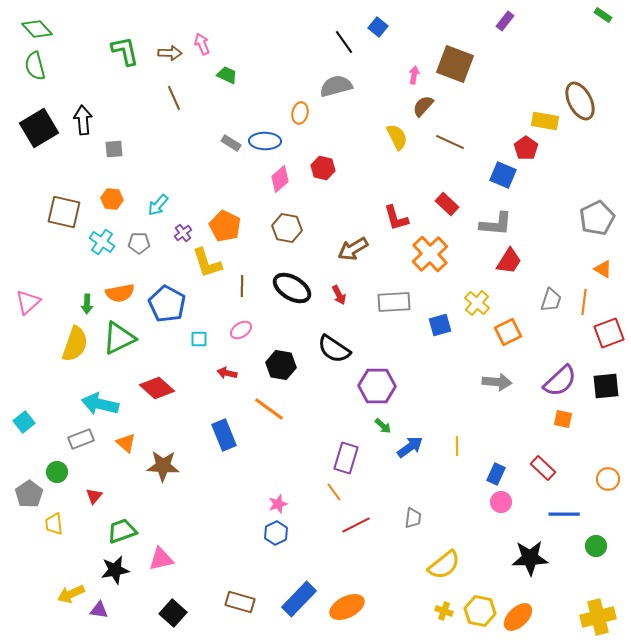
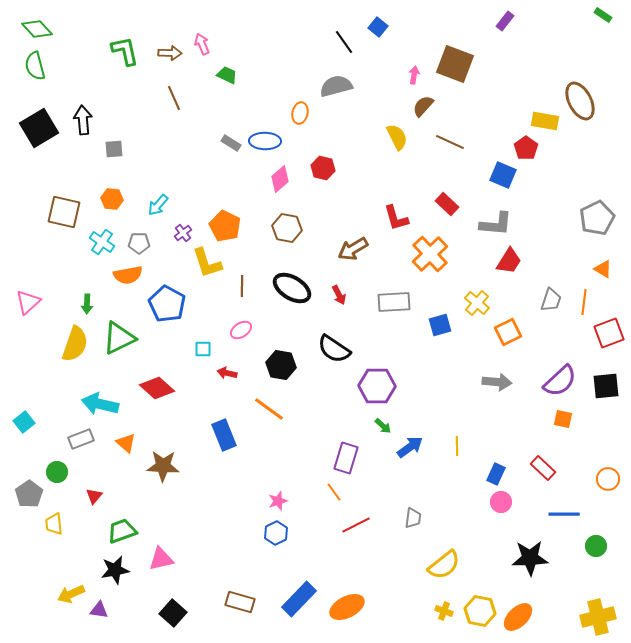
orange semicircle at (120, 293): moved 8 px right, 18 px up
cyan square at (199, 339): moved 4 px right, 10 px down
pink star at (278, 504): moved 3 px up
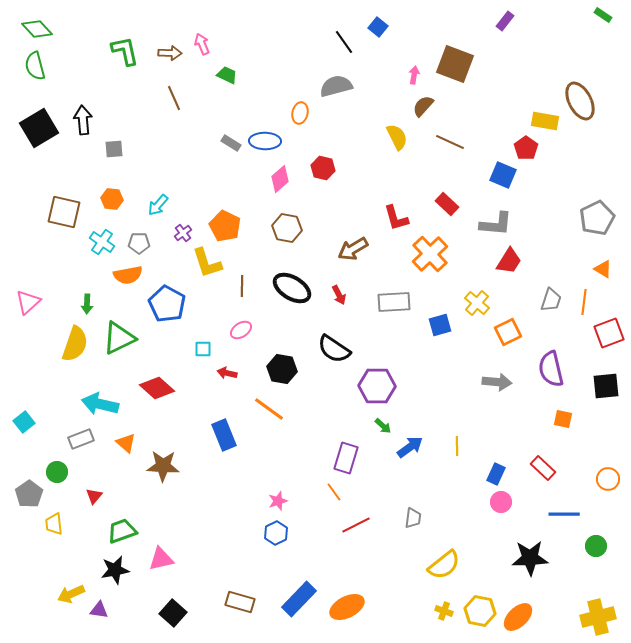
black hexagon at (281, 365): moved 1 px right, 4 px down
purple semicircle at (560, 381): moved 9 px left, 12 px up; rotated 120 degrees clockwise
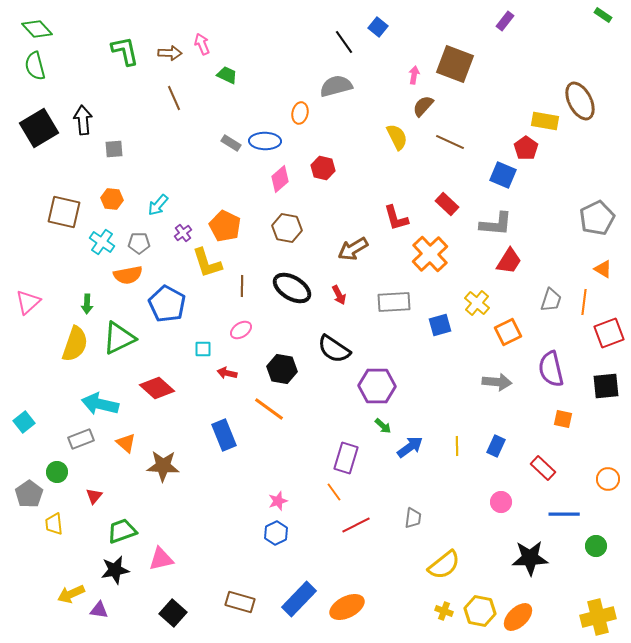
blue rectangle at (496, 474): moved 28 px up
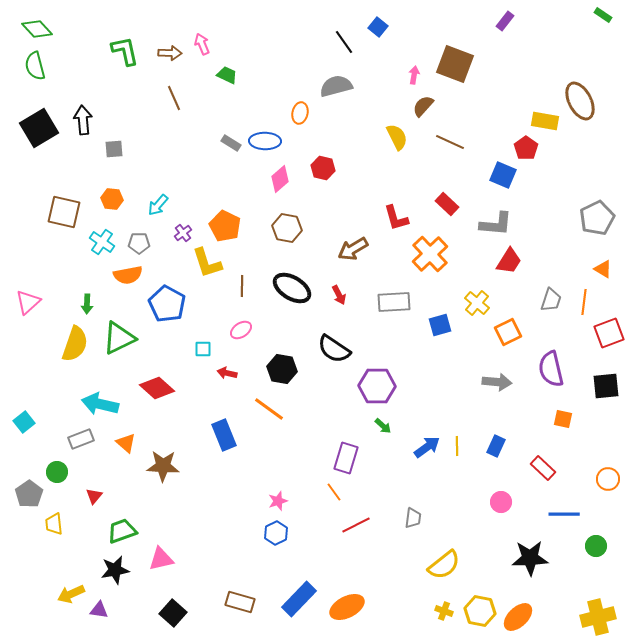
blue arrow at (410, 447): moved 17 px right
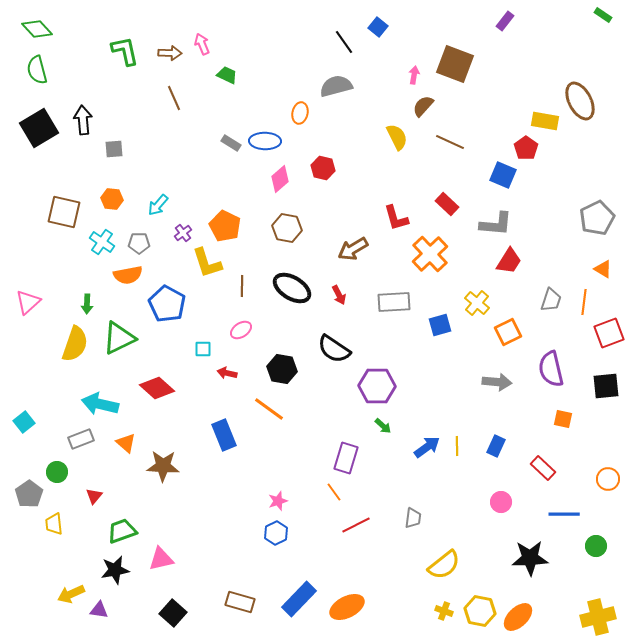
green semicircle at (35, 66): moved 2 px right, 4 px down
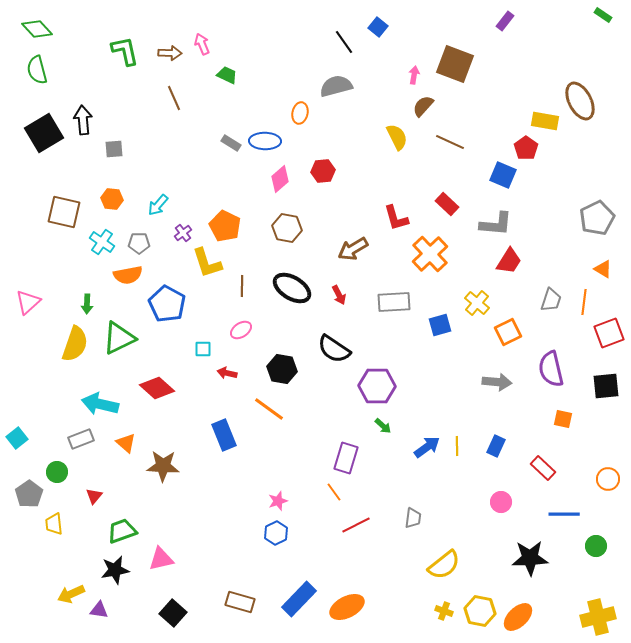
black square at (39, 128): moved 5 px right, 5 px down
red hexagon at (323, 168): moved 3 px down; rotated 20 degrees counterclockwise
cyan square at (24, 422): moved 7 px left, 16 px down
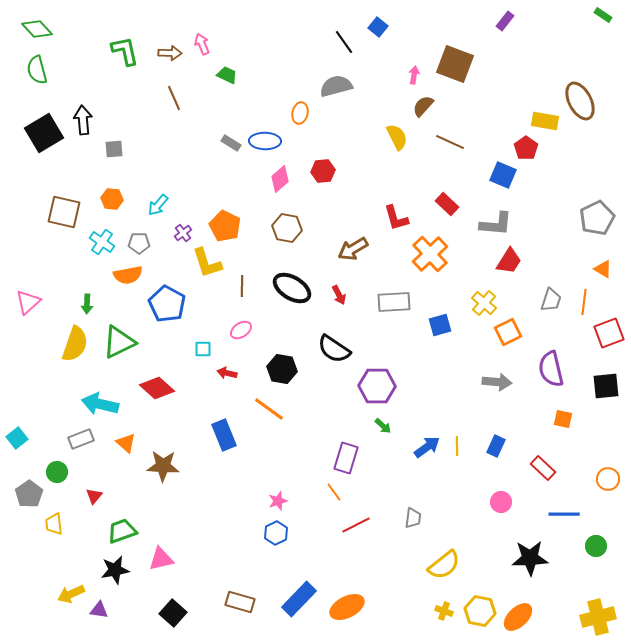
yellow cross at (477, 303): moved 7 px right
green triangle at (119, 338): moved 4 px down
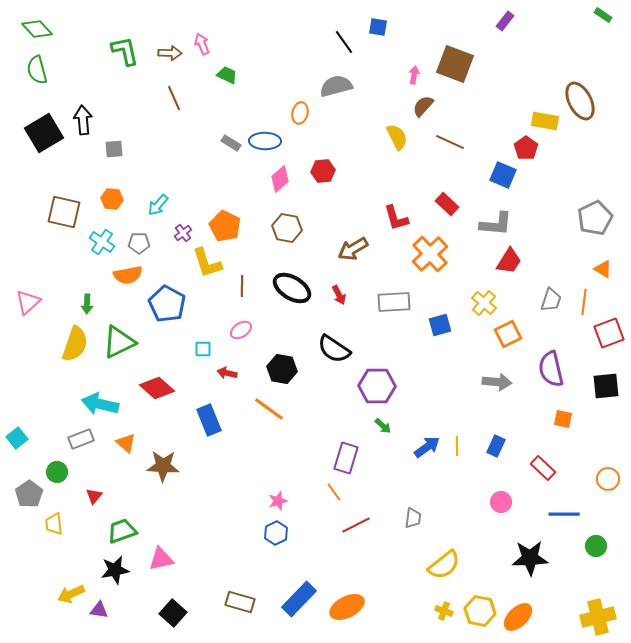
blue square at (378, 27): rotated 30 degrees counterclockwise
gray pentagon at (597, 218): moved 2 px left
orange square at (508, 332): moved 2 px down
blue rectangle at (224, 435): moved 15 px left, 15 px up
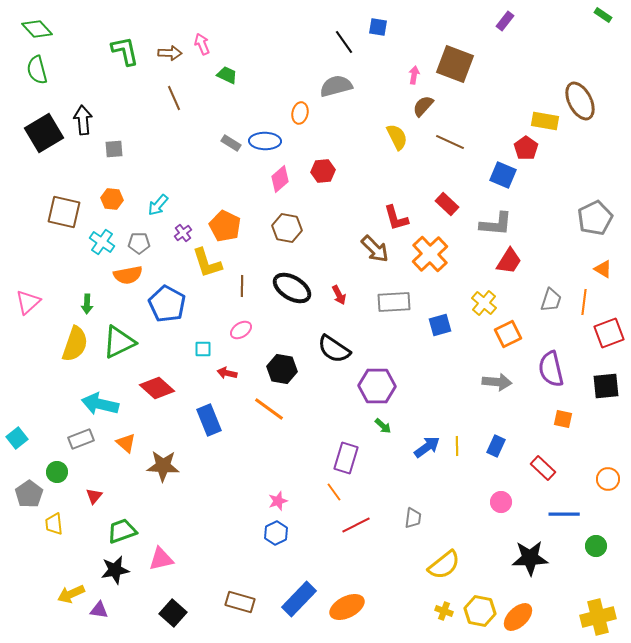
brown arrow at (353, 249): moved 22 px right; rotated 104 degrees counterclockwise
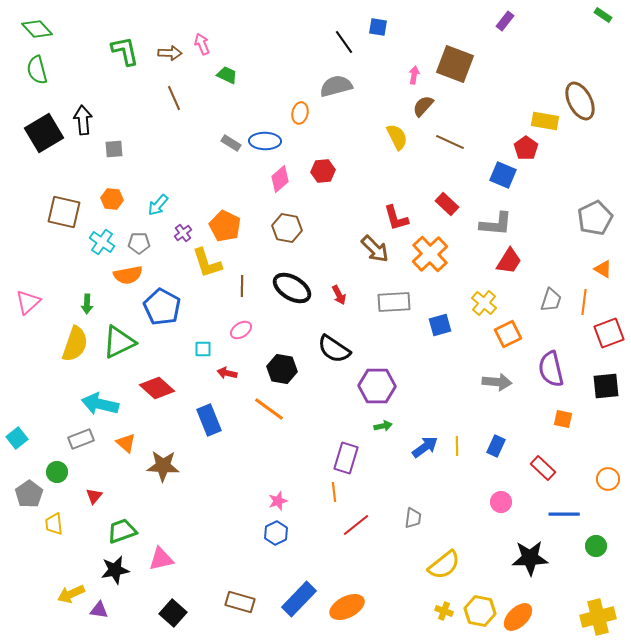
blue pentagon at (167, 304): moved 5 px left, 3 px down
green arrow at (383, 426): rotated 54 degrees counterclockwise
blue arrow at (427, 447): moved 2 px left
orange line at (334, 492): rotated 30 degrees clockwise
red line at (356, 525): rotated 12 degrees counterclockwise
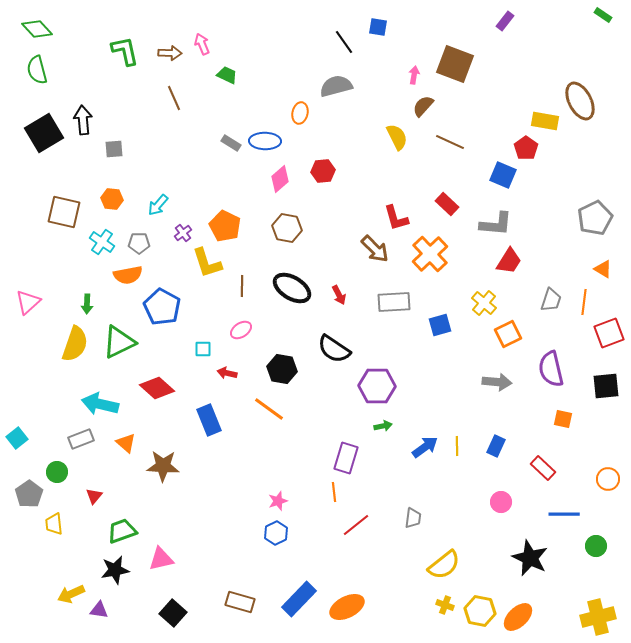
black star at (530, 558): rotated 27 degrees clockwise
yellow cross at (444, 611): moved 1 px right, 6 px up
